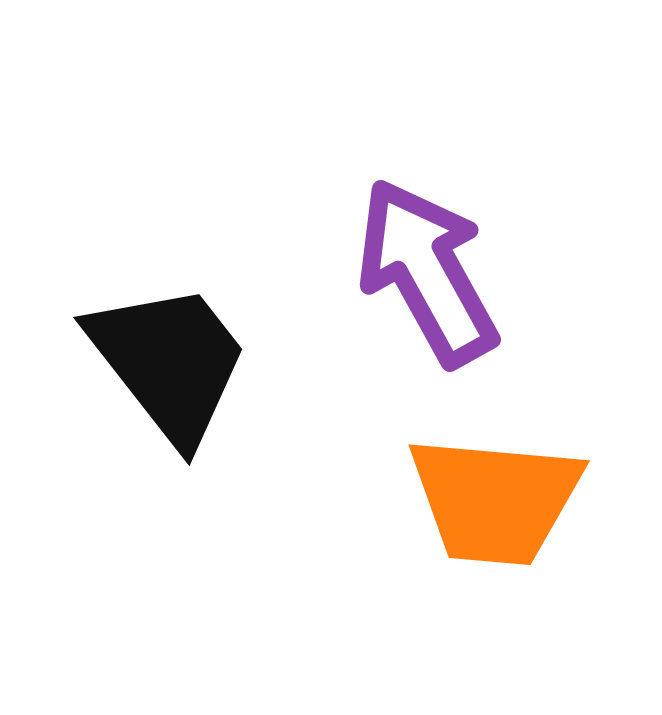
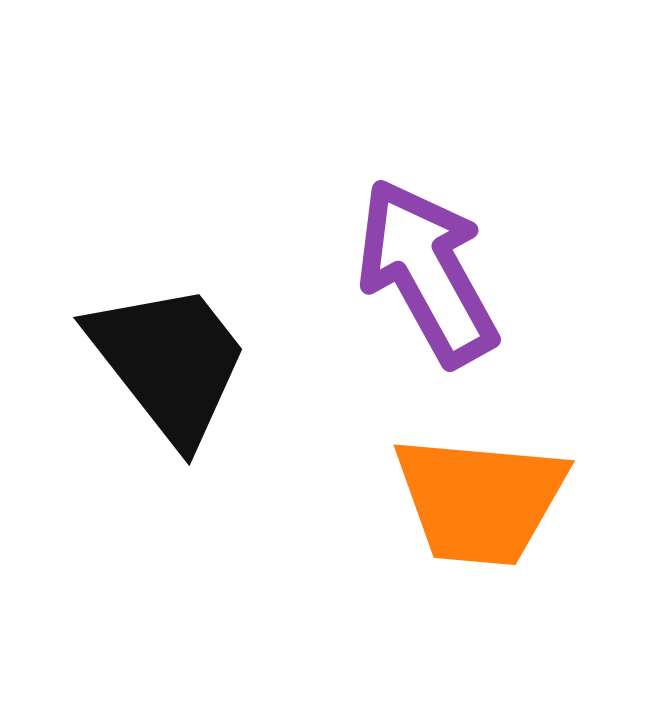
orange trapezoid: moved 15 px left
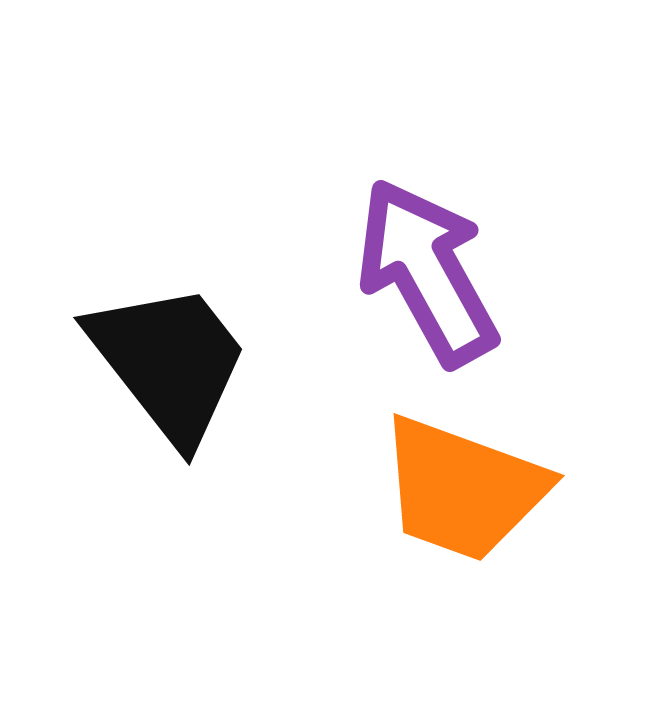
orange trapezoid: moved 17 px left, 11 px up; rotated 15 degrees clockwise
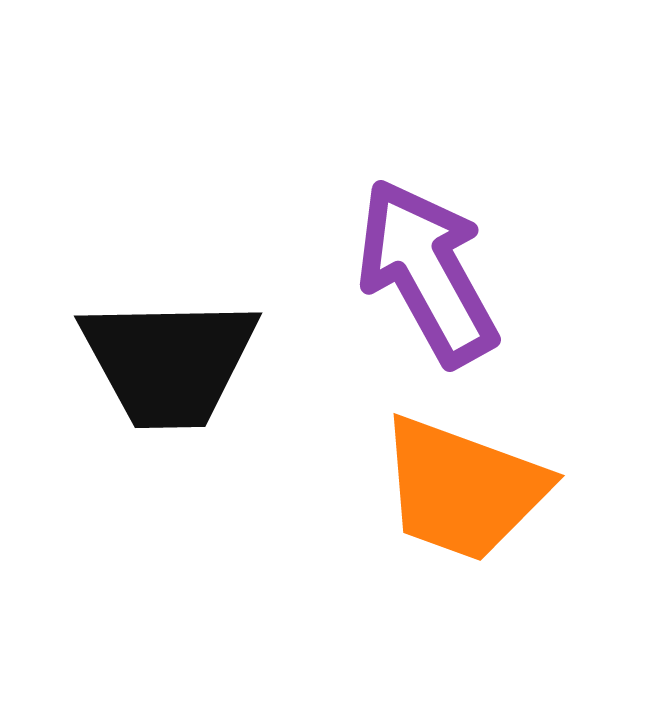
black trapezoid: rotated 127 degrees clockwise
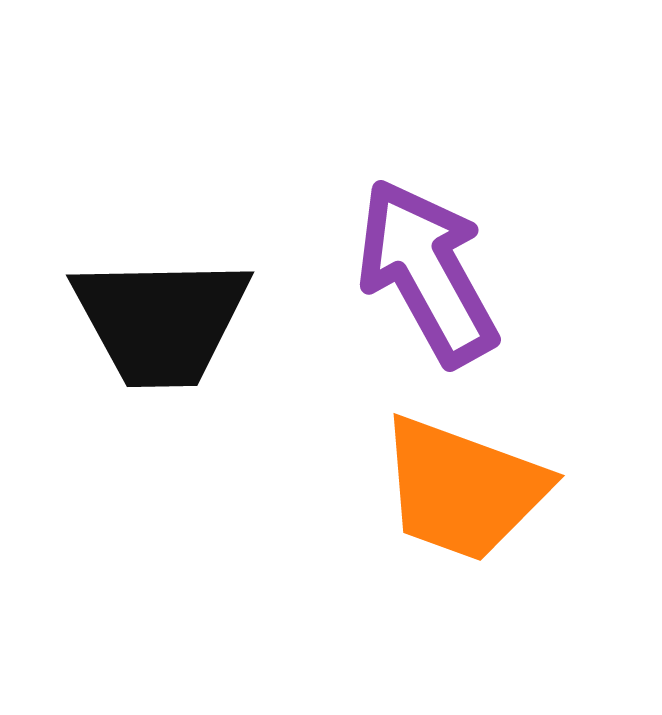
black trapezoid: moved 8 px left, 41 px up
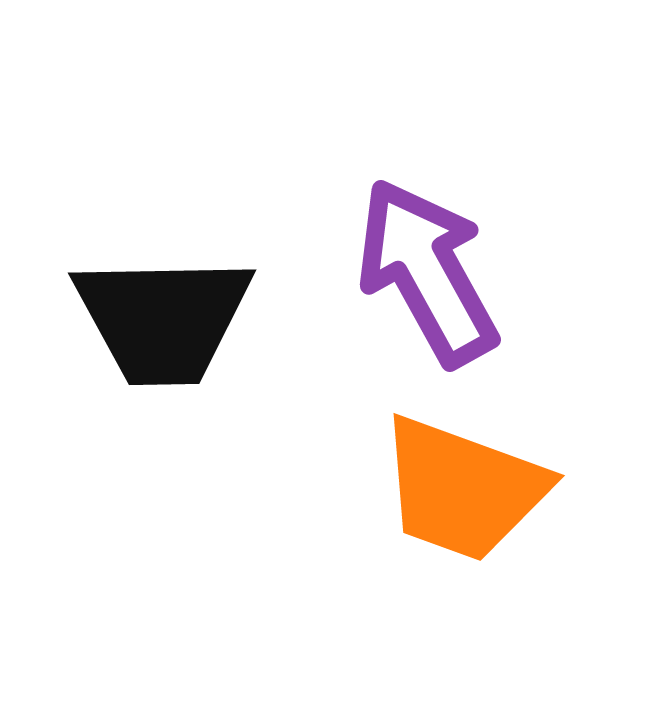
black trapezoid: moved 2 px right, 2 px up
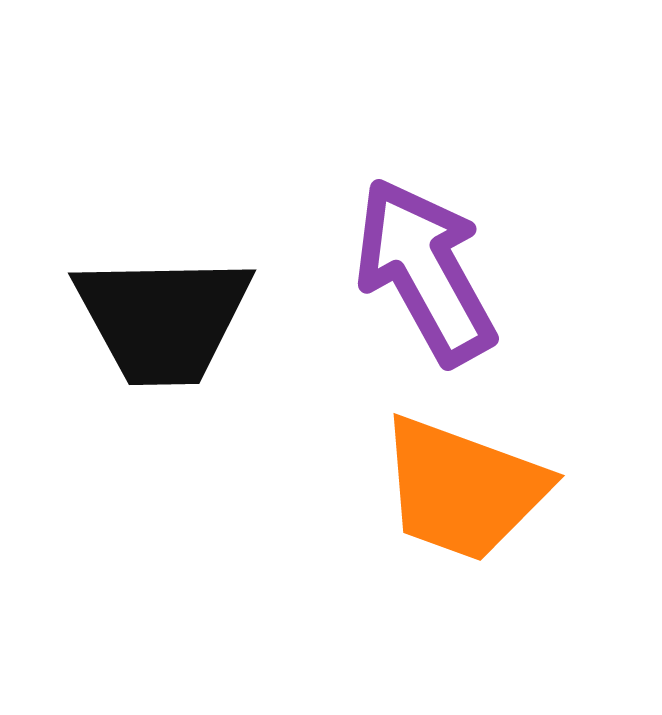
purple arrow: moved 2 px left, 1 px up
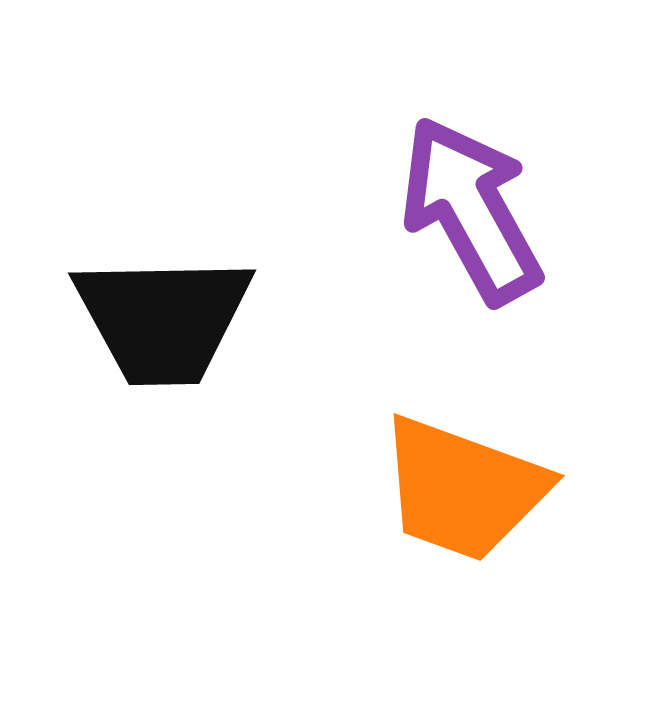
purple arrow: moved 46 px right, 61 px up
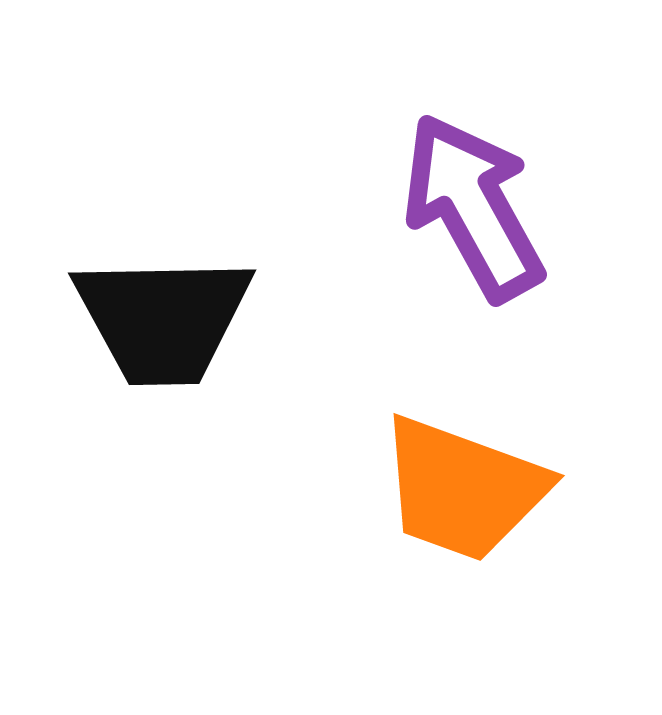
purple arrow: moved 2 px right, 3 px up
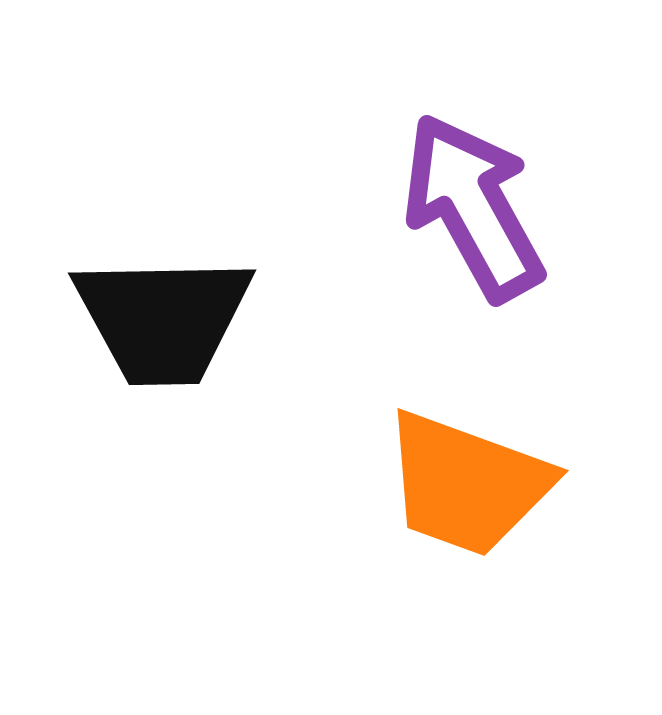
orange trapezoid: moved 4 px right, 5 px up
